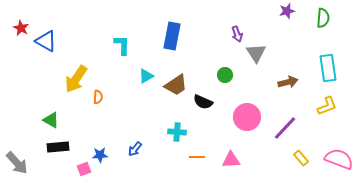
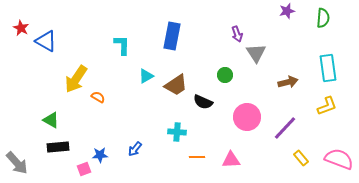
orange semicircle: rotated 64 degrees counterclockwise
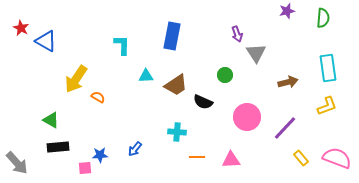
cyan triangle: rotated 28 degrees clockwise
pink semicircle: moved 2 px left, 1 px up
pink square: moved 1 px right, 1 px up; rotated 16 degrees clockwise
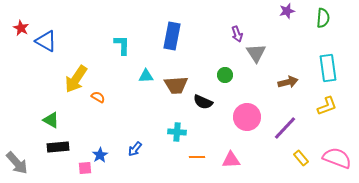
brown trapezoid: rotated 30 degrees clockwise
blue star: rotated 28 degrees counterclockwise
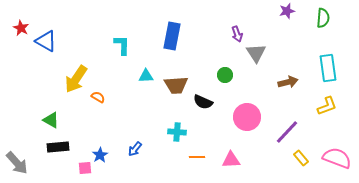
purple line: moved 2 px right, 4 px down
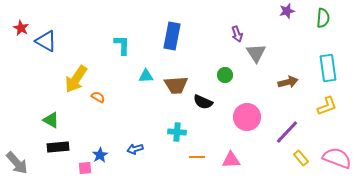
blue arrow: rotated 35 degrees clockwise
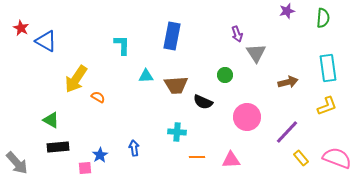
blue arrow: moved 1 px left, 1 px up; rotated 98 degrees clockwise
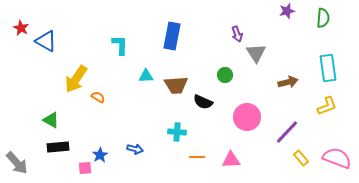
cyan L-shape: moved 2 px left
blue arrow: moved 1 px right, 1 px down; rotated 112 degrees clockwise
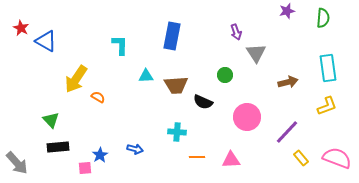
purple arrow: moved 1 px left, 2 px up
green triangle: rotated 18 degrees clockwise
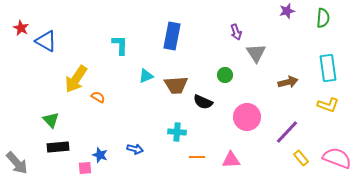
cyan triangle: rotated 21 degrees counterclockwise
yellow L-shape: moved 1 px right, 1 px up; rotated 40 degrees clockwise
blue star: rotated 21 degrees counterclockwise
